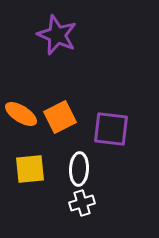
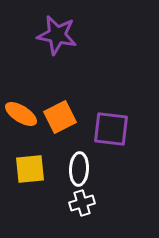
purple star: rotated 12 degrees counterclockwise
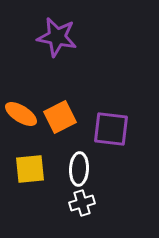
purple star: moved 2 px down
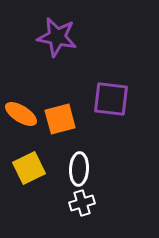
orange square: moved 2 px down; rotated 12 degrees clockwise
purple square: moved 30 px up
yellow square: moved 1 px left, 1 px up; rotated 20 degrees counterclockwise
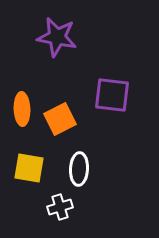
purple square: moved 1 px right, 4 px up
orange ellipse: moved 1 px right, 5 px up; rotated 56 degrees clockwise
orange square: rotated 12 degrees counterclockwise
yellow square: rotated 36 degrees clockwise
white cross: moved 22 px left, 4 px down
